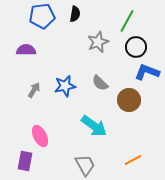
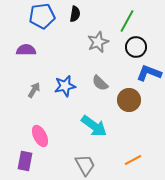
blue L-shape: moved 2 px right, 1 px down
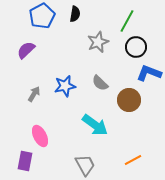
blue pentagon: rotated 20 degrees counterclockwise
purple semicircle: rotated 42 degrees counterclockwise
gray arrow: moved 4 px down
cyan arrow: moved 1 px right, 1 px up
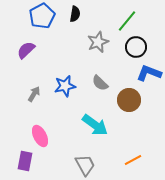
green line: rotated 10 degrees clockwise
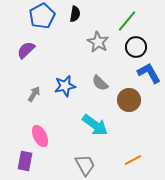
gray star: rotated 20 degrees counterclockwise
blue L-shape: rotated 40 degrees clockwise
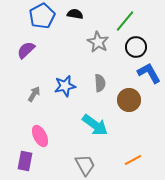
black semicircle: rotated 91 degrees counterclockwise
green line: moved 2 px left
gray semicircle: rotated 138 degrees counterclockwise
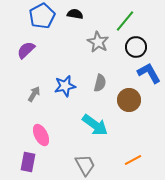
gray semicircle: rotated 18 degrees clockwise
pink ellipse: moved 1 px right, 1 px up
purple rectangle: moved 3 px right, 1 px down
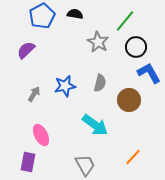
orange line: moved 3 px up; rotated 18 degrees counterclockwise
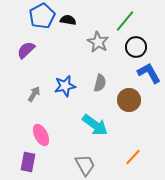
black semicircle: moved 7 px left, 6 px down
